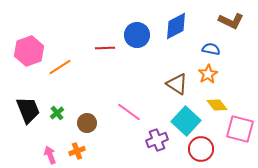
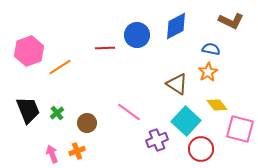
orange star: moved 2 px up
pink arrow: moved 2 px right, 1 px up
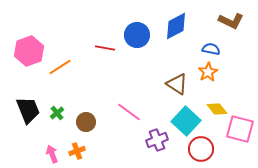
red line: rotated 12 degrees clockwise
yellow diamond: moved 4 px down
brown circle: moved 1 px left, 1 px up
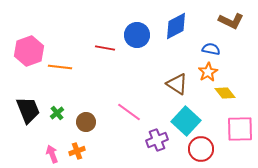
orange line: rotated 40 degrees clockwise
yellow diamond: moved 8 px right, 16 px up
pink square: rotated 16 degrees counterclockwise
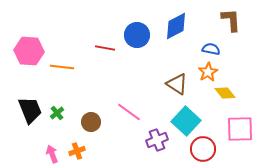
brown L-shape: moved 1 px up; rotated 120 degrees counterclockwise
pink hexagon: rotated 24 degrees clockwise
orange line: moved 2 px right
black trapezoid: moved 2 px right
brown circle: moved 5 px right
red circle: moved 2 px right
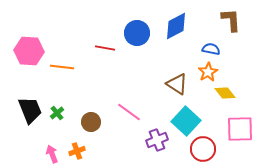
blue circle: moved 2 px up
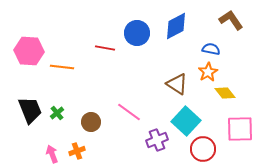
brown L-shape: rotated 30 degrees counterclockwise
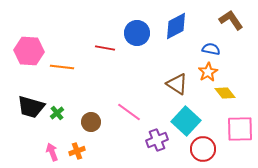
black trapezoid: moved 1 px right, 3 px up; rotated 128 degrees clockwise
pink arrow: moved 2 px up
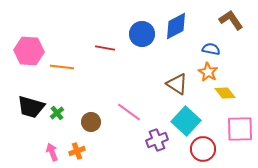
blue circle: moved 5 px right, 1 px down
orange star: rotated 12 degrees counterclockwise
